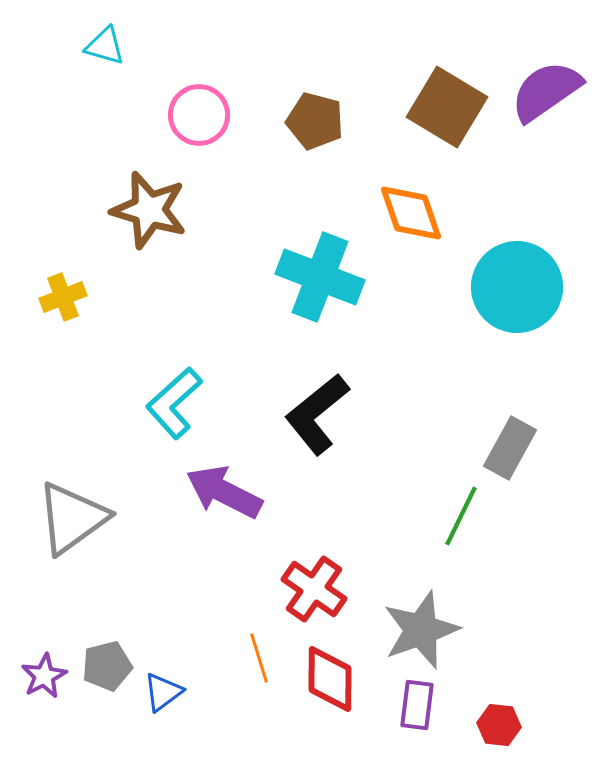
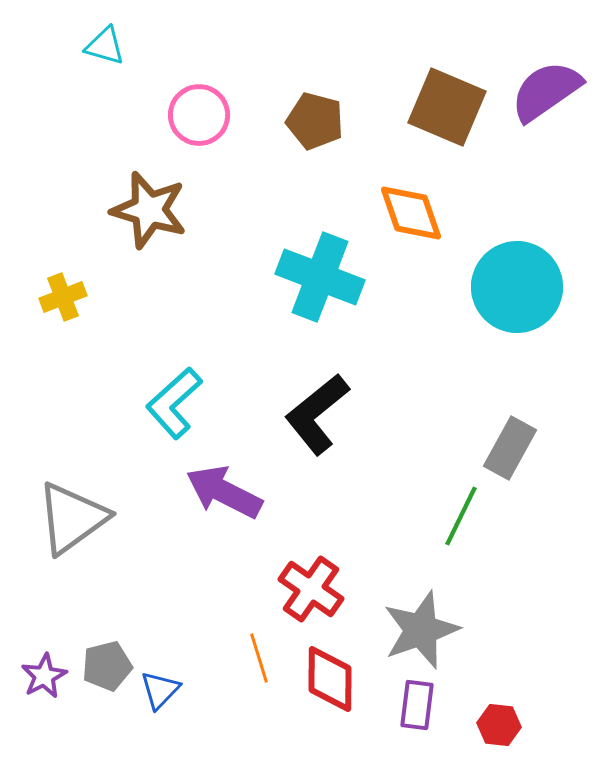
brown square: rotated 8 degrees counterclockwise
red cross: moved 3 px left
blue triangle: moved 3 px left, 2 px up; rotated 9 degrees counterclockwise
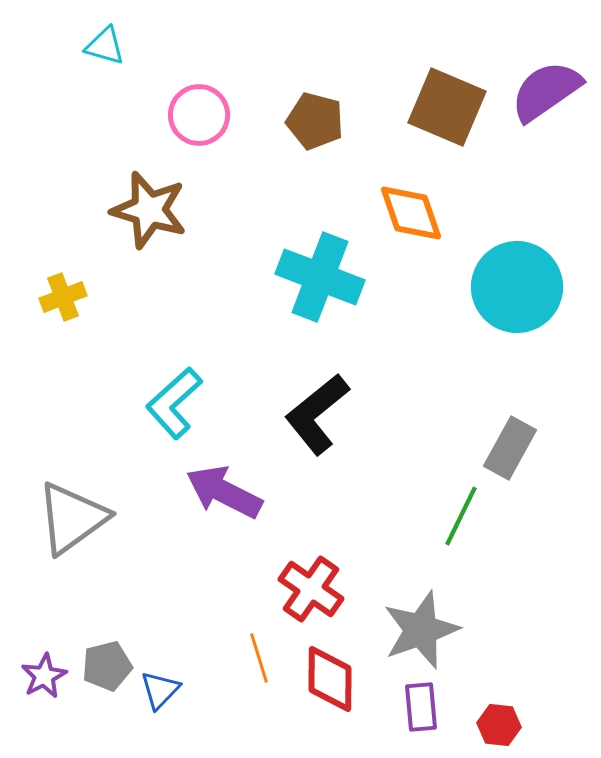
purple rectangle: moved 4 px right, 2 px down; rotated 12 degrees counterclockwise
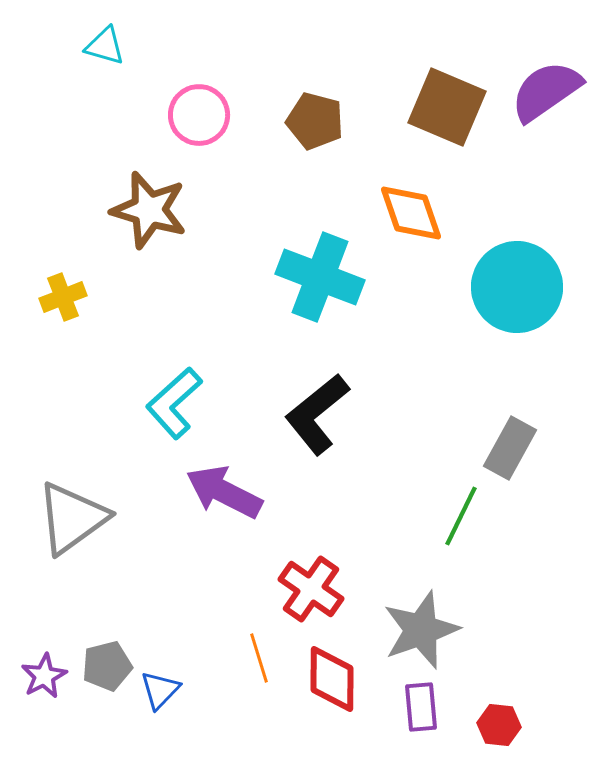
red diamond: moved 2 px right
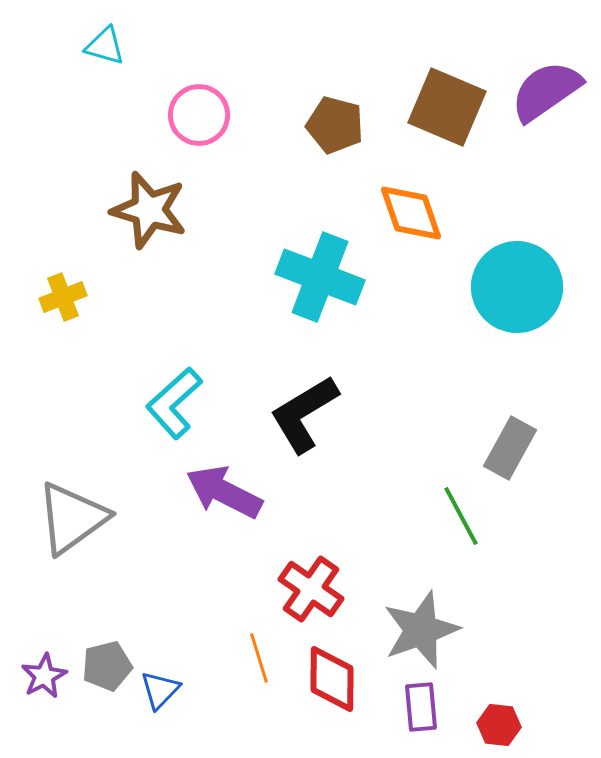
brown pentagon: moved 20 px right, 4 px down
black L-shape: moved 13 px left; rotated 8 degrees clockwise
green line: rotated 54 degrees counterclockwise
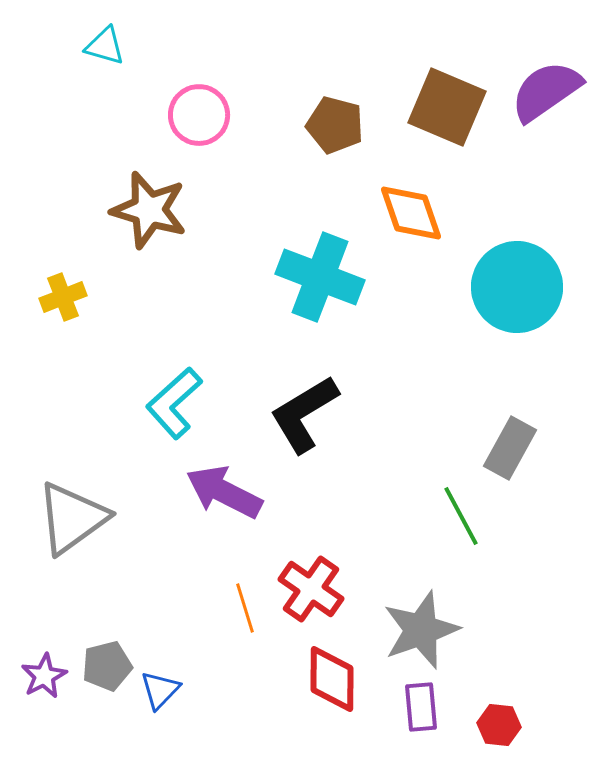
orange line: moved 14 px left, 50 px up
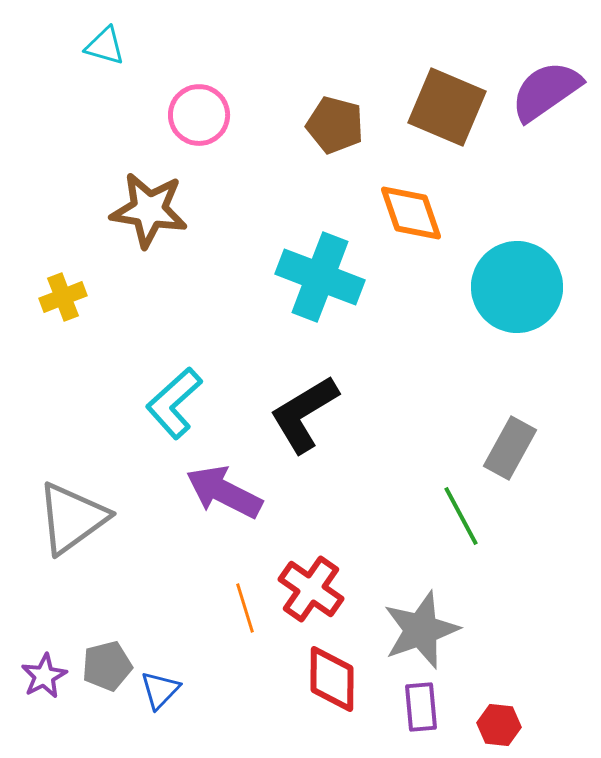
brown star: rotated 8 degrees counterclockwise
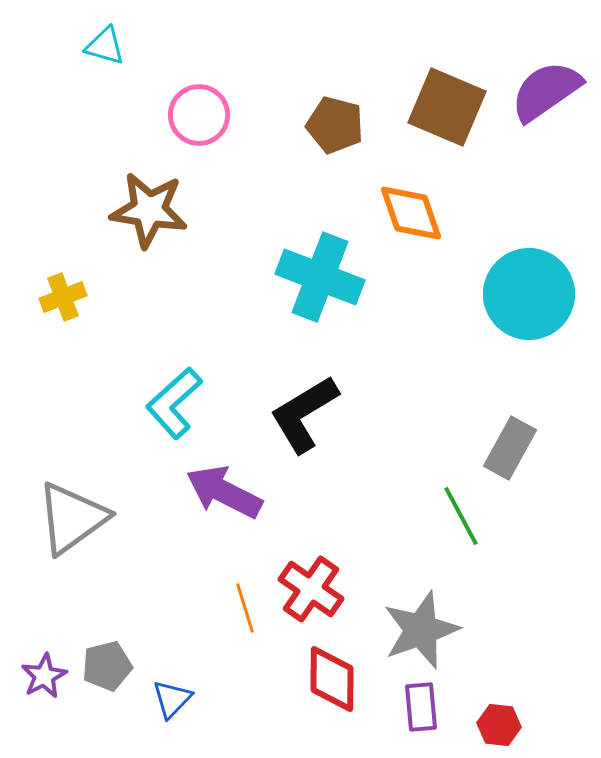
cyan circle: moved 12 px right, 7 px down
blue triangle: moved 12 px right, 9 px down
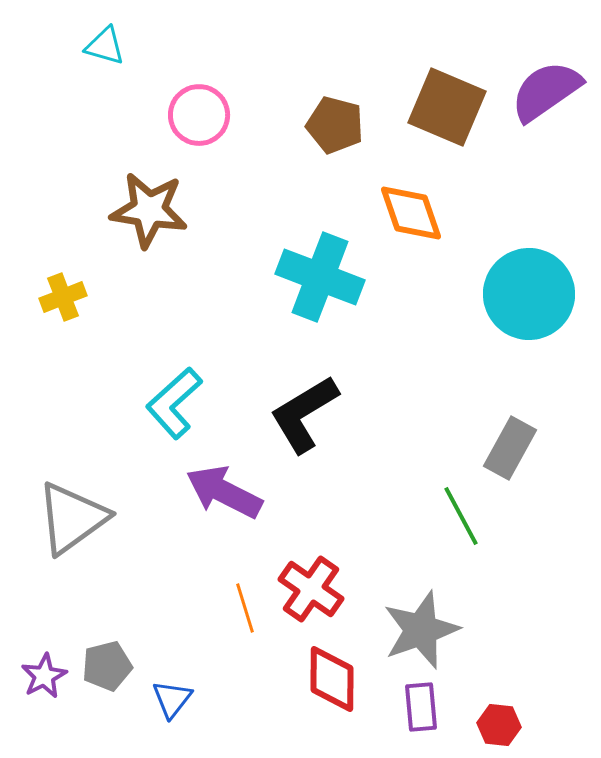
blue triangle: rotated 6 degrees counterclockwise
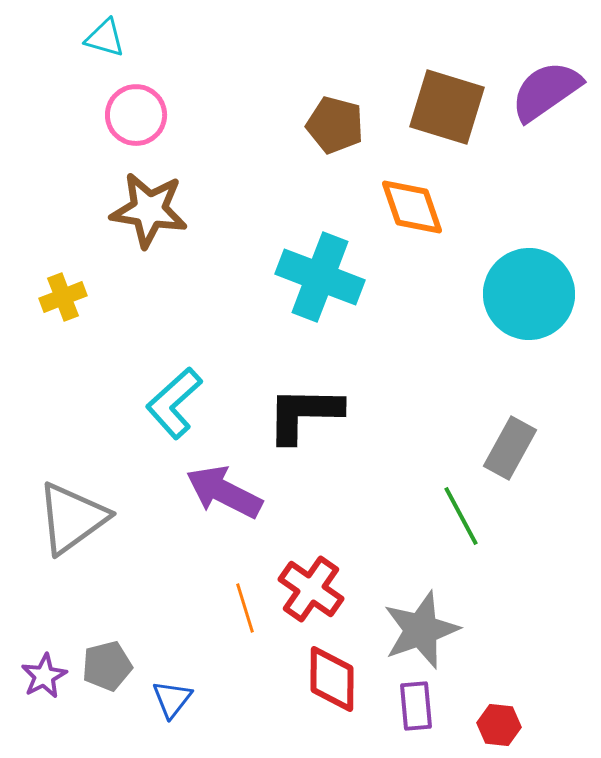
cyan triangle: moved 8 px up
brown square: rotated 6 degrees counterclockwise
pink circle: moved 63 px left
orange diamond: moved 1 px right, 6 px up
black L-shape: rotated 32 degrees clockwise
purple rectangle: moved 5 px left, 1 px up
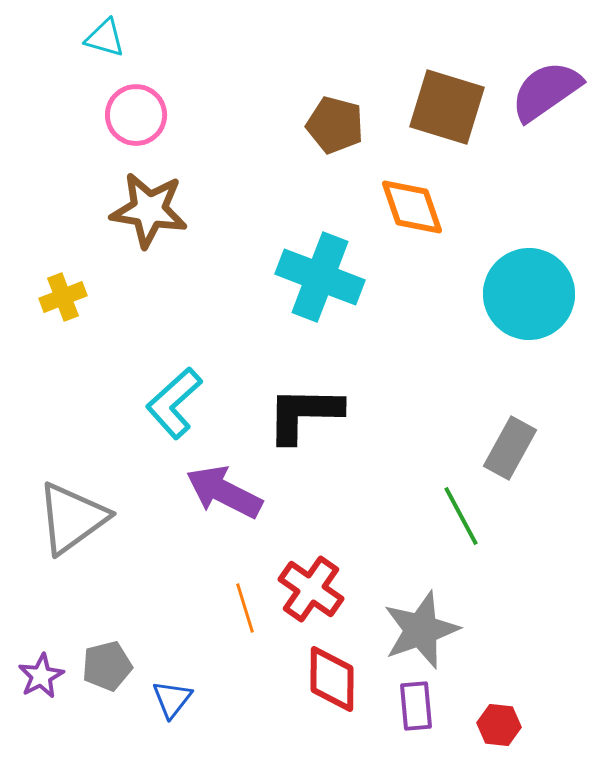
purple star: moved 3 px left
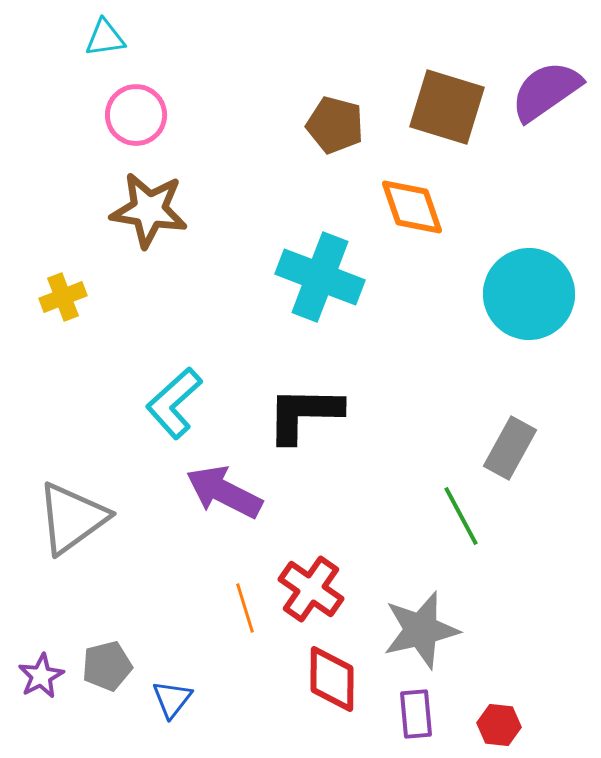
cyan triangle: rotated 24 degrees counterclockwise
gray star: rotated 6 degrees clockwise
purple rectangle: moved 8 px down
